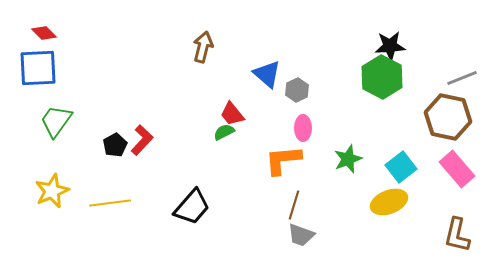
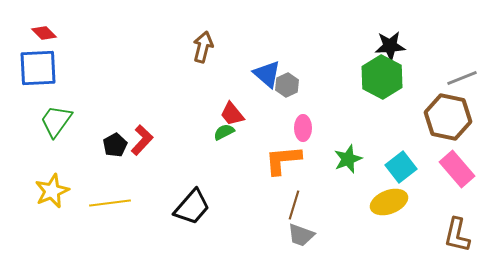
gray hexagon: moved 10 px left, 5 px up
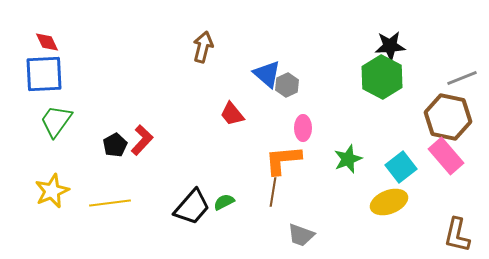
red diamond: moved 3 px right, 9 px down; rotated 20 degrees clockwise
blue square: moved 6 px right, 6 px down
green semicircle: moved 70 px down
pink rectangle: moved 11 px left, 13 px up
brown line: moved 21 px left, 13 px up; rotated 8 degrees counterclockwise
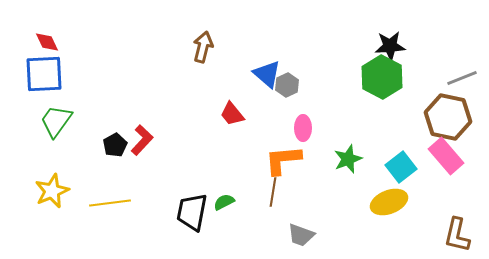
black trapezoid: moved 5 px down; rotated 150 degrees clockwise
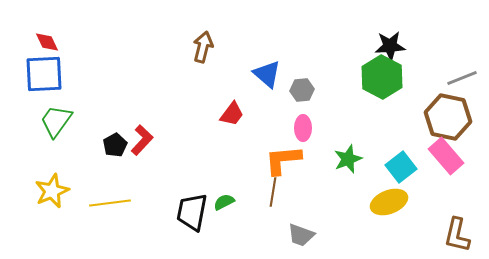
gray hexagon: moved 15 px right, 5 px down; rotated 20 degrees clockwise
red trapezoid: rotated 104 degrees counterclockwise
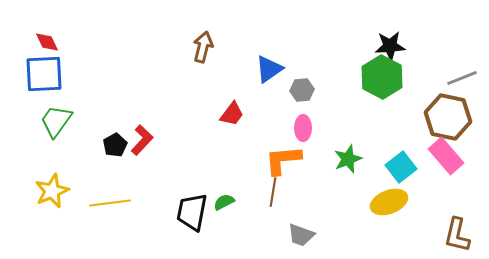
blue triangle: moved 2 px right, 5 px up; rotated 44 degrees clockwise
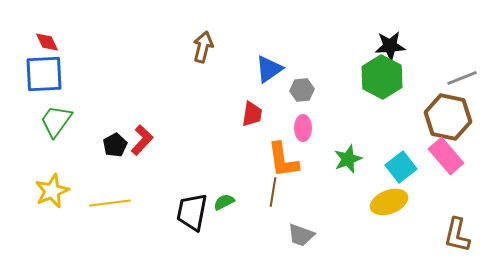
red trapezoid: moved 20 px right; rotated 28 degrees counterclockwise
orange L-shape: rotated 93 degrees counterclockwise
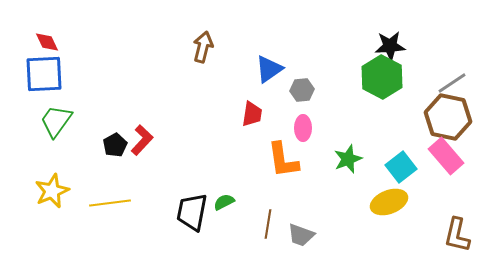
gray line: moved 10 px left, 5 px down; rotated 12 degrees counterclockwise
brown line: moved 5 px left, 32 px down
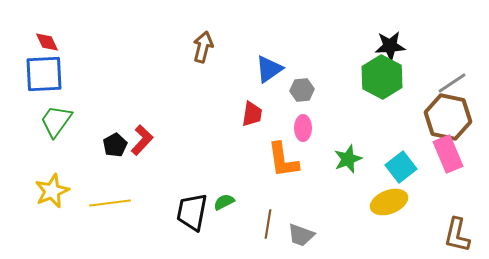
pink rectangle: moved 2 px right, 2 px up; rotated 18 degrees clockwise
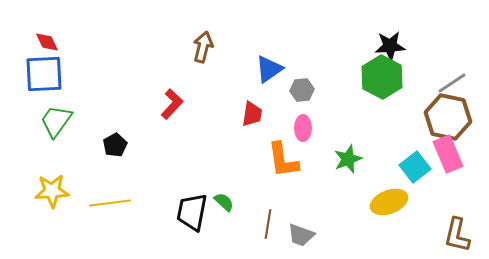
red L-shape: moved 30 px right, 36 px up
cyan square: moved 14 px right
yellow star: rotated 20 degrees clockwise
green semicircle: rotated 70 degrees clockwise
